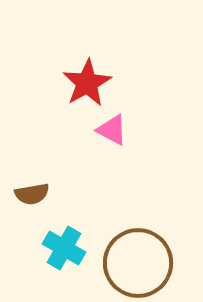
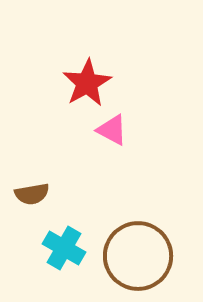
brown circle: moved 7 px up
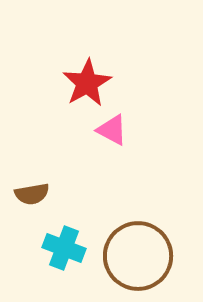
cyan cross: rotated 9 degrees counterclockwise
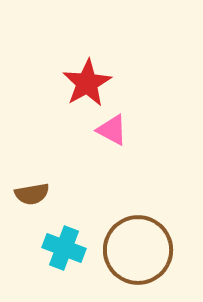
brown circle: moved 6 px up
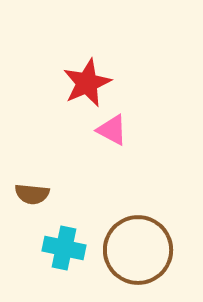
red star: rotated 6 degrees clockwise
brown semicircle: rotated 16 degrees clockwise
cyan cross: rotated 9 degrees counterclockwise
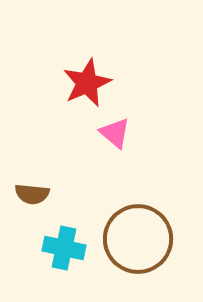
pink triangle: moved 3 px right, 3 px down; rotated 12 degrees clockwise
brown circle: moved 11 px up
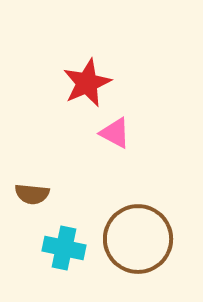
pink triangle: rotated 12 degrees counterclockwise
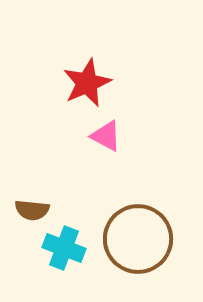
pink triangle: moved 9 px left, 3 px down
brown semicircle: moved 16 px down
cyan cross: rotated 9 degrees clockwise
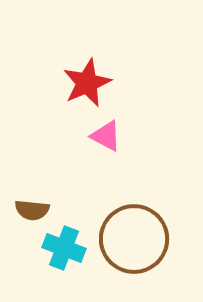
brown circle: moved 4 px left
